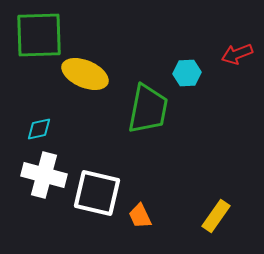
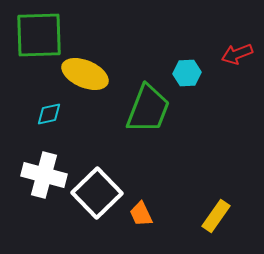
green trapezoid: rotated 10 degrees clockwise
cyan diamond: moved 10 px right, 15 px up
white square: rotated 33 degrees clockwise
orange trapezoid: moved 1 px right, 2 px up
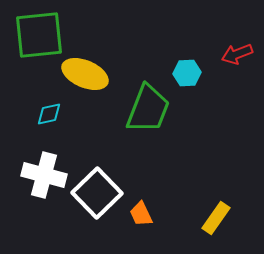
green square: rotated 4 degrees counterclockwise
yellow rectangle: moved 2 px down
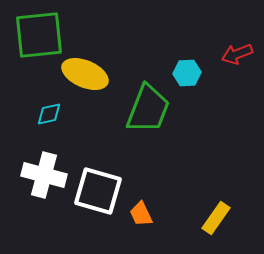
white square: moved 1 px right, 2 px up; rotated 30 degrees counterclockwise
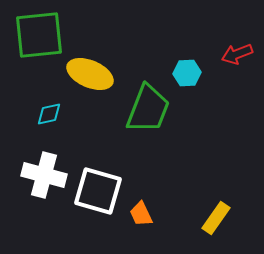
yellow ellipse: moved 5 px right
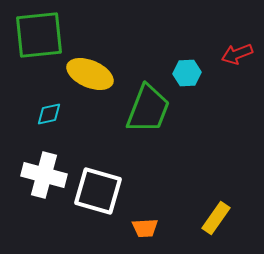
orange trapezoid: moved 4 px right, 14 px down; rotated 68 degrees counterclockwise
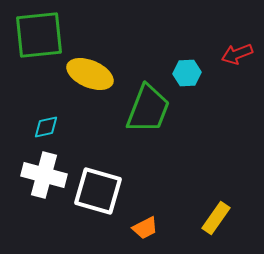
cyan diamond: moved 3 px left, 13 px down
orange trapezoid: rotated 24 degrees counterclockwise
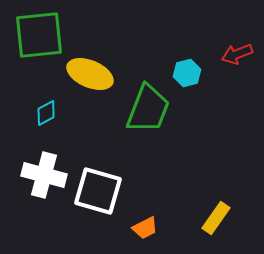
cyan hexagon: rotated 12 degrees counterclockwise
cyan diamond: moved 14 px up; rotated 16 degrees counterclockwise
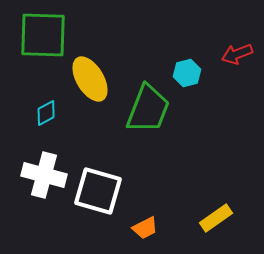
green square: moved 4 px right; rotated 8 degrees clockwise
yellow ellipse: moved 5 px down; rotated 36 degrees clockwise
yellow rectangle: rotated 20 degrees clockwise
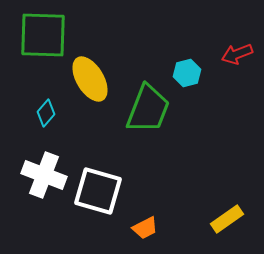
cyan diamond: rotated 20 degrees counterclockwise
white cross: rotated 6 degrees clockwise
yellow rectangle: moved 11 px right, 1 px down
